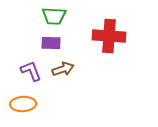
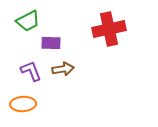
green trapezoid: moved 26 px left, 5 px down; rotated 30 degrees counterclockwise
red cross: moved 7 px up; rotated 16 degrees counterclockwise
brown arrow: rotated 10 degrees clockwise
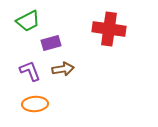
red cross: rotated 20 degrees clockwise
purple rectangle: rotated 18 degrees counterclockwise
purple L-shape: moved 1 px left
orange ellipse: moved 12 px right
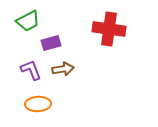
purple L-shape: moved 1 px right, 1 px up
orange ellipse: moved 3 px right
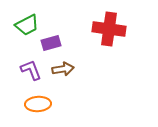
green trapezoid: moved 1 px left, 4 px down
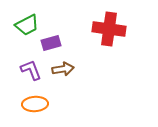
orange ellipse: moved 3 px left
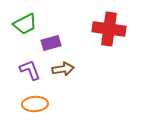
green trapezoid: moved 2 px left, 1 px up
purple L-shape: moved 1 px left
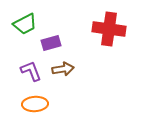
purple L-shape: moved 1 px right, 1 px down
